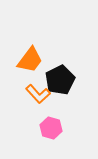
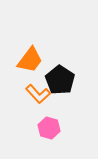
black pentagon: rotated 12 degrees counterclockwise
pink hexagon: moved 2 px left
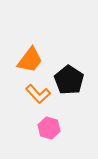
black pentagon: moved 9 px right
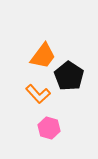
orange trapezoid: moved 13 px right, 4 px up
black pentagon: moved 4 px up
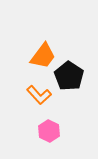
orange L-shape: moved 1 px right, 1 px down
pink hexagon: moved 3 px down; rotated 10 degrees clockwise
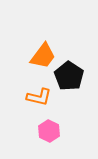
orange L-shape: moved 2 px down; rotated 35 degrees counterclockwise
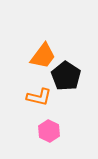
black pentagon: moved 3 px left
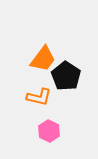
orange trapezoid: moved 3 px down
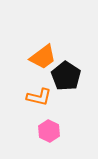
orange trapezoid: moved 2 px up; rotated 16 degrees clockwise
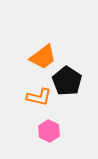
black pentagon: moved 1 px right, 5 px down
